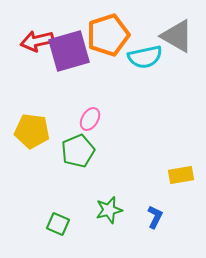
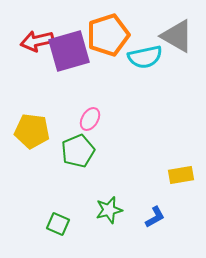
blue L-shape: rotated 35 degrees clockwise
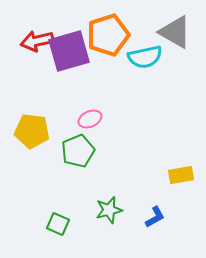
gray triangle: moved 2 px left, 4 px up
pink ellipse: rotated 35 degrees clockwise
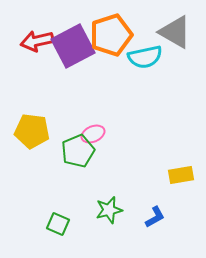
orange pentagon: moved 3 px right
purple square: moved 4 px right, 5 px up; rotated 12 degrees counterclockwise
pink ellipse: moved 3 px right, 15 px down
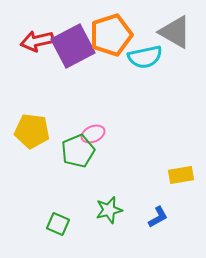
blue L-shape: moved 3 px right
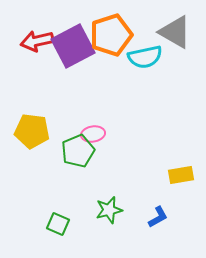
pink ellipse: rotated 15 degrees clockwise
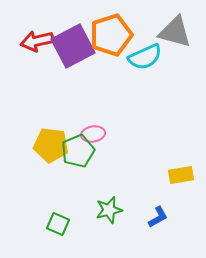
gray triangle: rotated 15 degrees counterclockwise
cyan semicircle: rotated 12 degrees counterclockwise
yellow pentagon: moved 19 px right, 14 px down
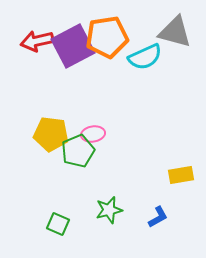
orange pentagon: moved 4 px left, 2 px down; rotated 9 degrees clockwise
yellow pentagon: moved 11 px up
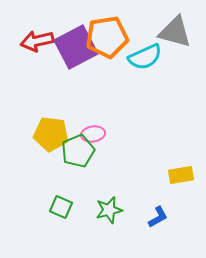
purple square: moved 3 px right, 1 px down
green square: moved 3 px right, 17 px up
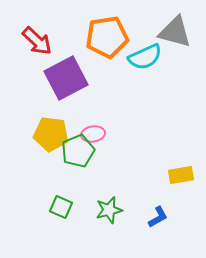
red arrow: rotated 124 degrees counterclockwise
purple square: moved 10 px left, 31 px down
